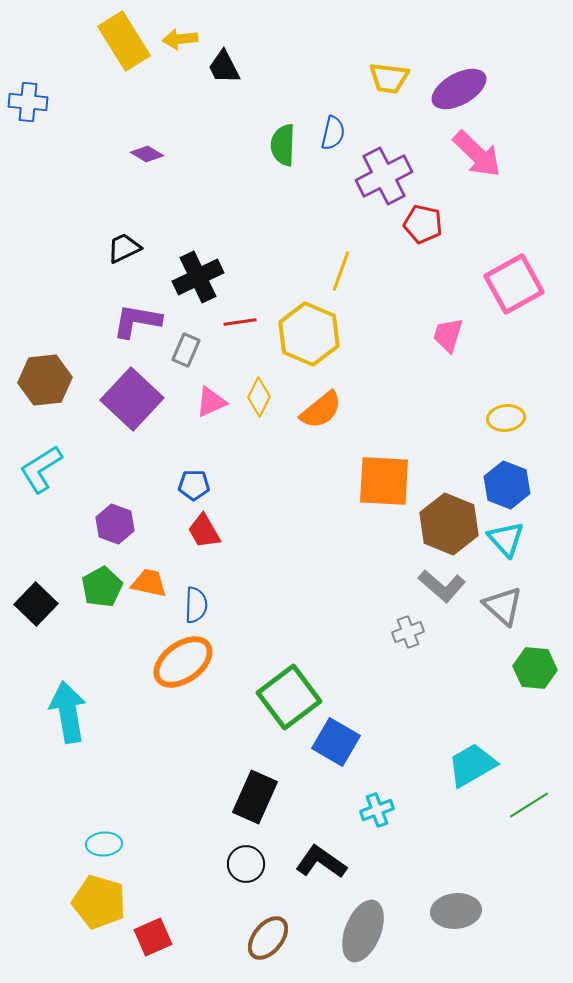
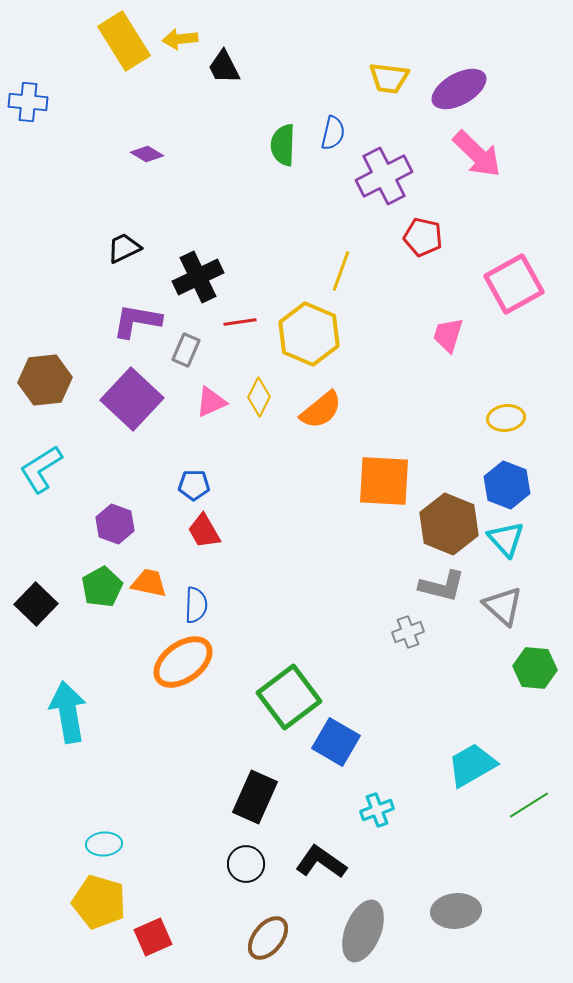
red pentagon at (423, 224): moved 13 px down
gray L-shape at (442, 586): rotated 27 degrees counterclockwise
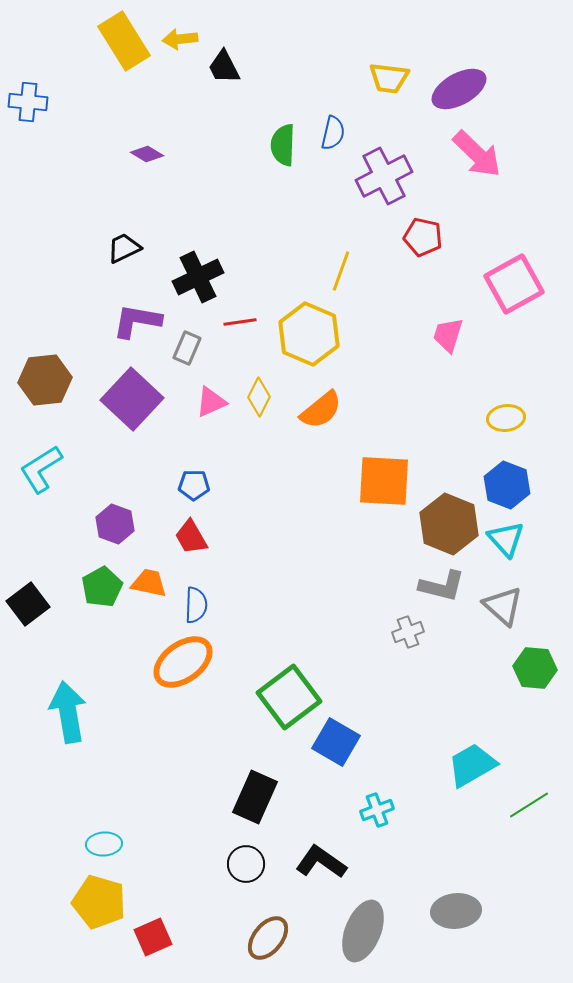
gray rectangle at (186, 350): moved 1 px right, 2 px up
red trapezoid at (204, 531): moved 13 px left, 6 px down
black square at (36, 604): moved 8 px left; rotated 9 degrees clockwise
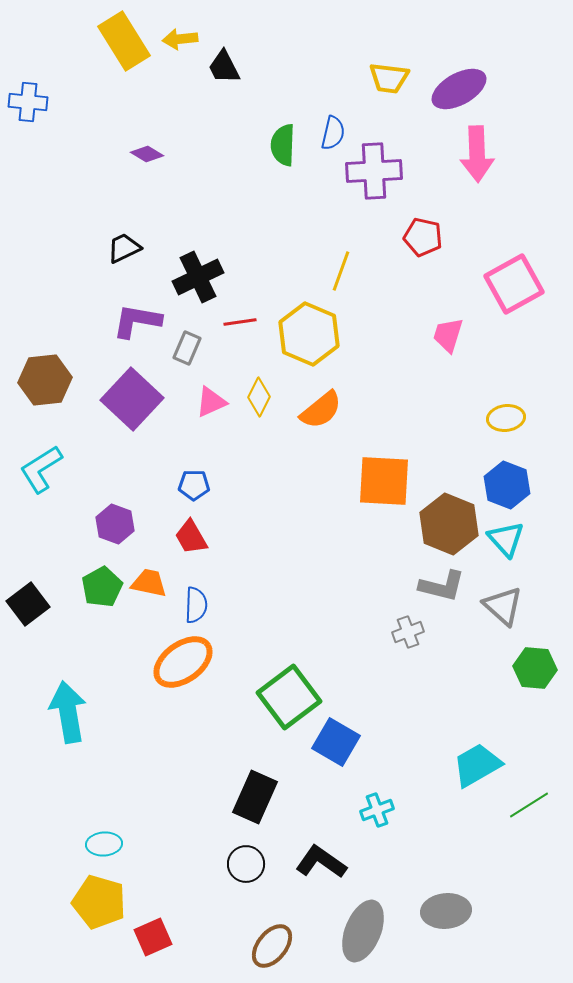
pink arrow at (477, 154): rotated 44 degrees clockwise
purple cross at (384, 176): moved 10 px left, 5 px up; rotated 24 degrees clockwise
cyan trapezoid at (472, 765): moved 5 px right
gray ellipse at (456, 911): moved 10 px left
brown ellipse at (268, 938): moved 4 px right, 8 px down
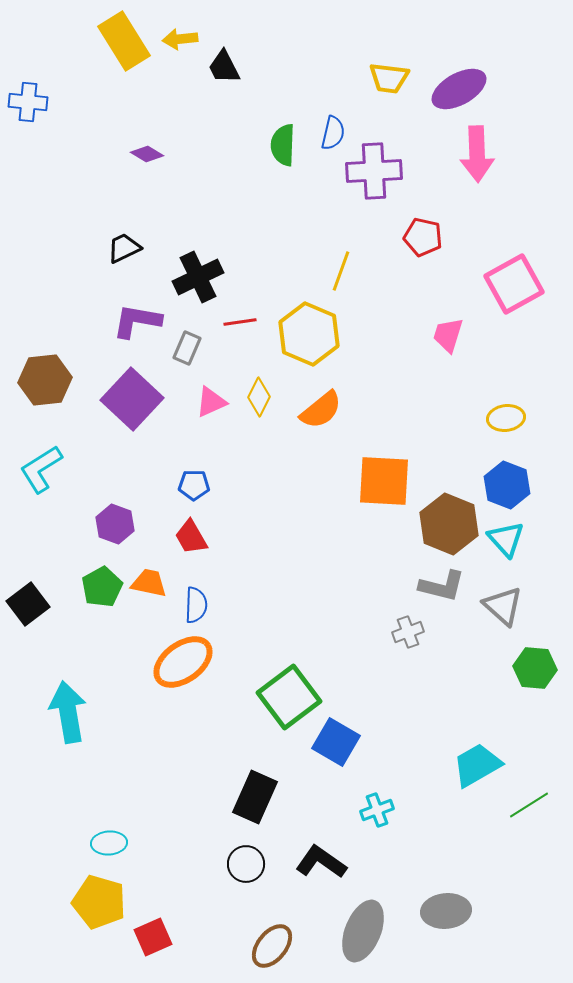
cyan ellipse at (104, 844): moved 5 px right, 1 px up
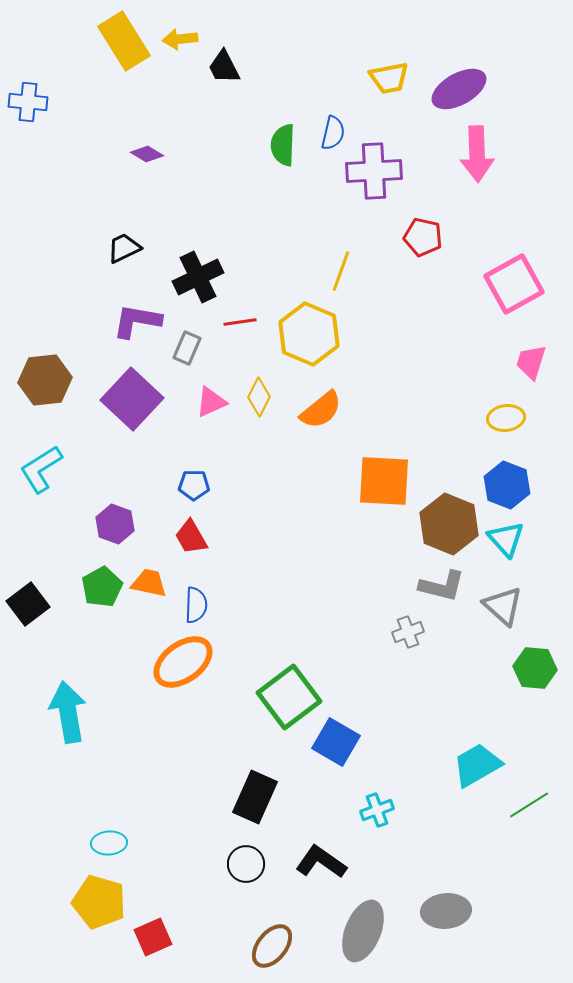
yellow trapezoid at (389, 78): rotated 18 degrees counterclockwise
pink trapezoid at (448, 335): moved 83 px right, 27 px down
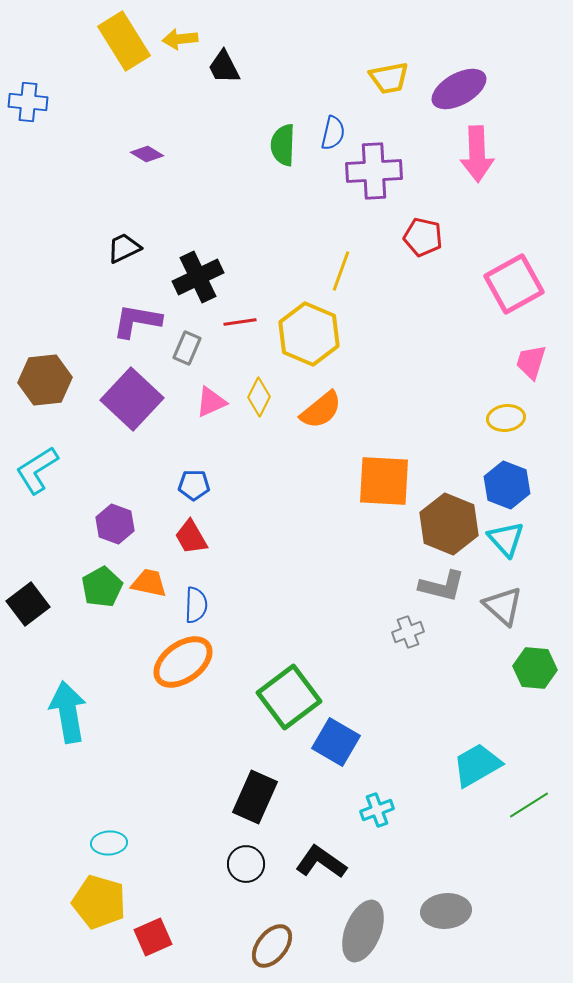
cyan L-shape at (41, 469): moved 4 px left, 1 px down
